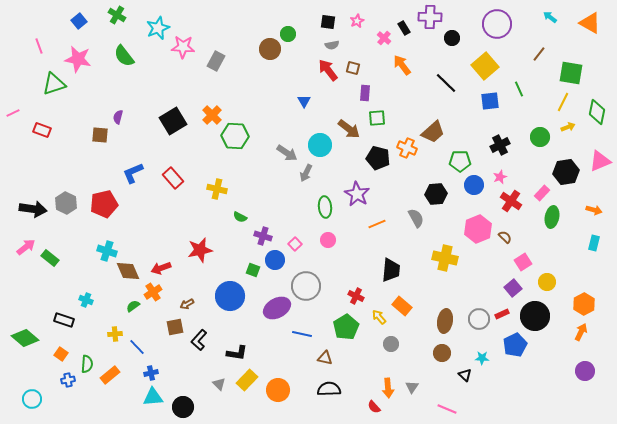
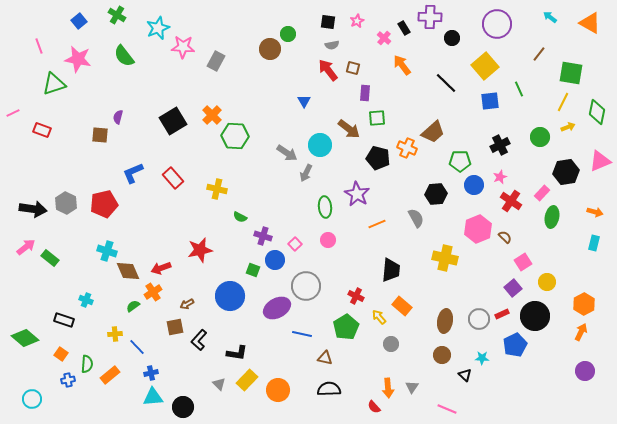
orange arrow at (594, 210): moved 1 px right, 2 px down
brown circle at (442, 353): moved 2 px down
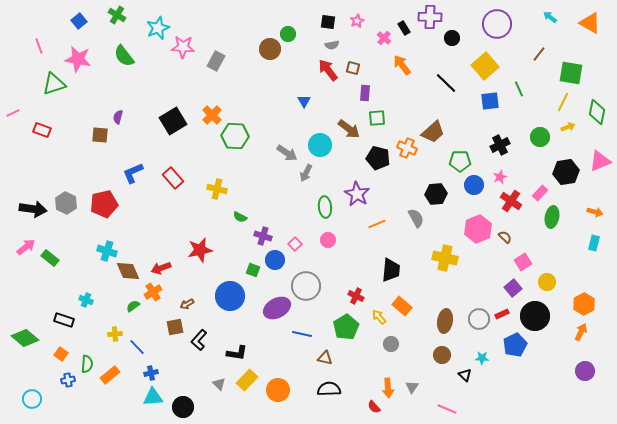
pink rectangle at (542, 193): moved 2 px left
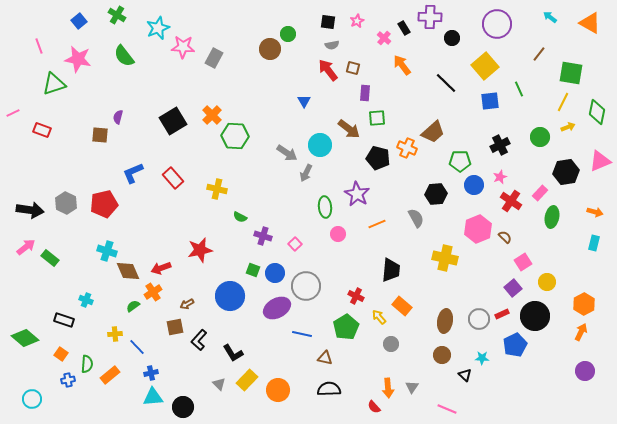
gray rectangle at (216, 61): moved 2 px left, 3 px up
black arrow at (33, 209): moved 3 px left, 1 px down
pink circle at (328, 240): moved 10 px right, 6 px up
blue circle at (275, 260): moved 13 px down
black L-shape at (237, 353): moved 4 px left; rotated 50 degrees clockwise
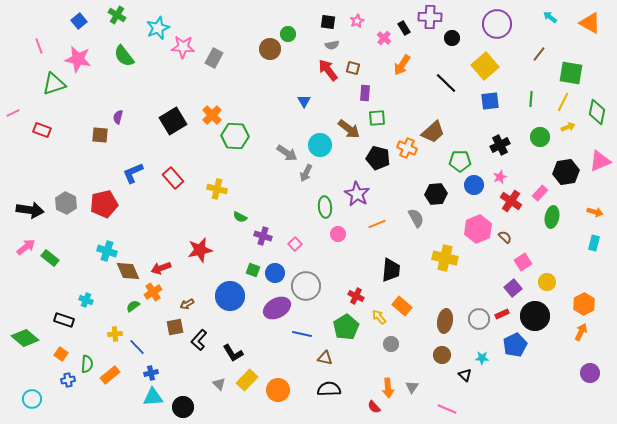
orange arrow at (402, 65): rotated 110 degrees counterclockwise
green line at (519, 89): moved 12 px right, 10 px down; rotated 28 degrees clockwise
purple circle at (585, 371): moved 5 px right, 2 px down
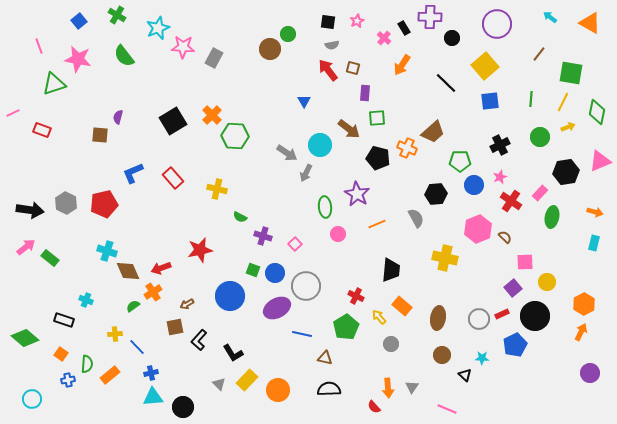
pink square at (523, 262): moved 2 px right; rotated 30 degrees clockwise
brown ellipse at (445, 321): moved 7 px left, 3 px up
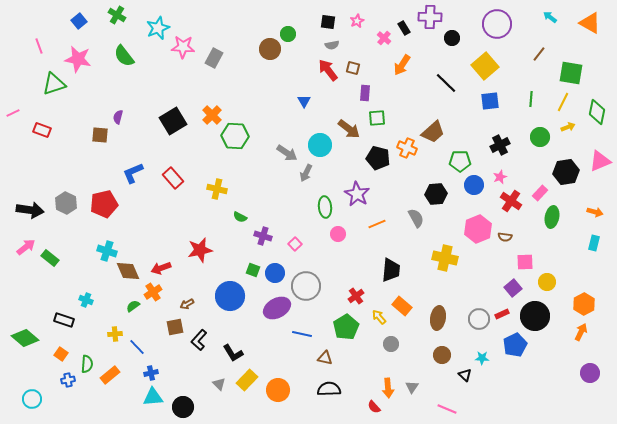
brown semicircle at (505, 237): rotated 144 degrees clockwise
red cross at (356, 296): rotated 28 degrees clockwise
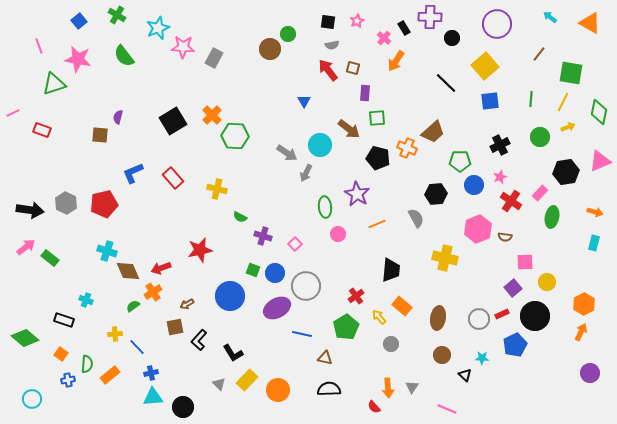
orange arrow at (402, 65): moved 6 px left, 4 px up
green diamond at (597, 112): moved 2 px right
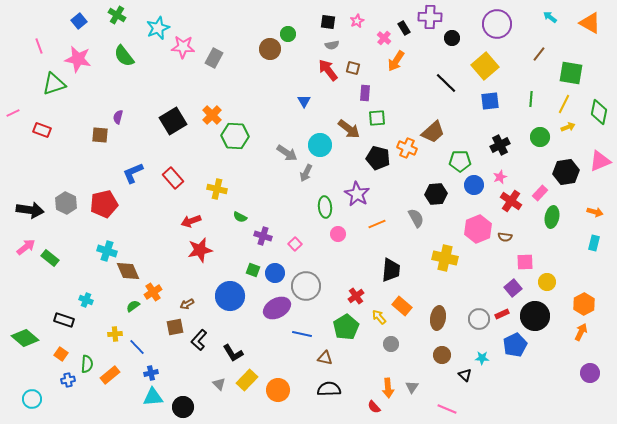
yellow line at (563, 102): moved 1 px right, 2 px down
red arrow at (161, 268): moved 30 px right, 47 px up
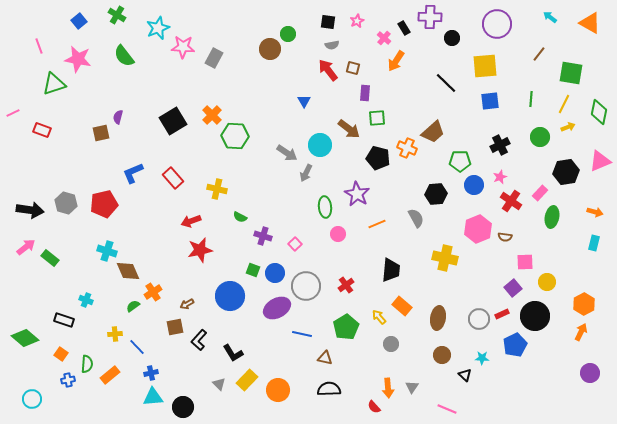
yellow square at (485, 66): rotated 36 degrees clockwise
brown square at (100, 135): moved 1 px right, 2 px up; rotated 18 degrees counterclockwise
gray hexagon at (66, 203): rotated 10 degrees counterclockwise
red cross at (356, 296): moved 10 px left, 11 px up
